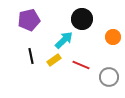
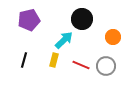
black line: moved 7 px left, 4 px down; rotated 28 degrees clockwise
yellow rectangle: rotated 40 degrees counterclockwise
gray circle: moved 3 px left, 11 px up
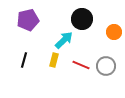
purple pentagon: moved 1 px left
orange circle: moved 1 px right, 5 px up
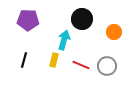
purple pentagon: rotated 15 degrees clockwise
cyan arrow: rotated 30 degrees counterclockwise
gray circle: moved 1 px right
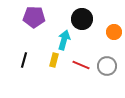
purple pentagon: moved 6 px right, 3 px up
